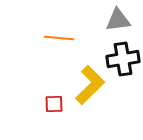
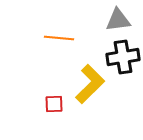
black cross: moved 2 px up
yellow L-shape: moved 1 px up
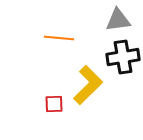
yellow L-shape: moved 2 px left, 1 px down
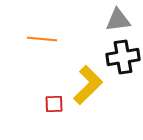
orange line: moved 17 px left, 1 px down
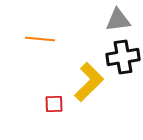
orange line: moved 2 px left
yellow L-shape: moved 1 px right, 3 px up
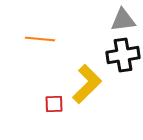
gray triangle: moved 5 px right
black cross: moved 2 px up
yellow L-shape: moved 2 px left, 2 px down
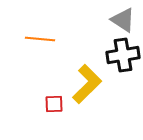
gray triangle: rotated 40 degrees clockwise
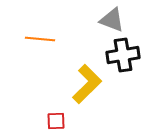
gray triangle: moved 11 px left; rotated 12 degrees counterclockwise
red square: moved 2 px right, 17 px down
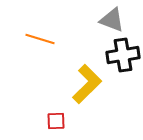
orange line: rotated 12 degrees clockwise
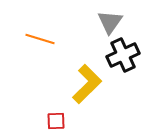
gray triangle: moved 2 px left, 2 px down; rotated 44 degrees clockwise
black cross: rotated 16 degrees counterclockwise
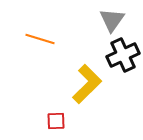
gray triangle: moved 2 px right, 2 px up
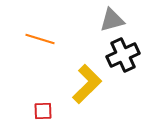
gray triangle: rotated 40 degrees clockwise
red square: moved 13 px left, 10 px up
